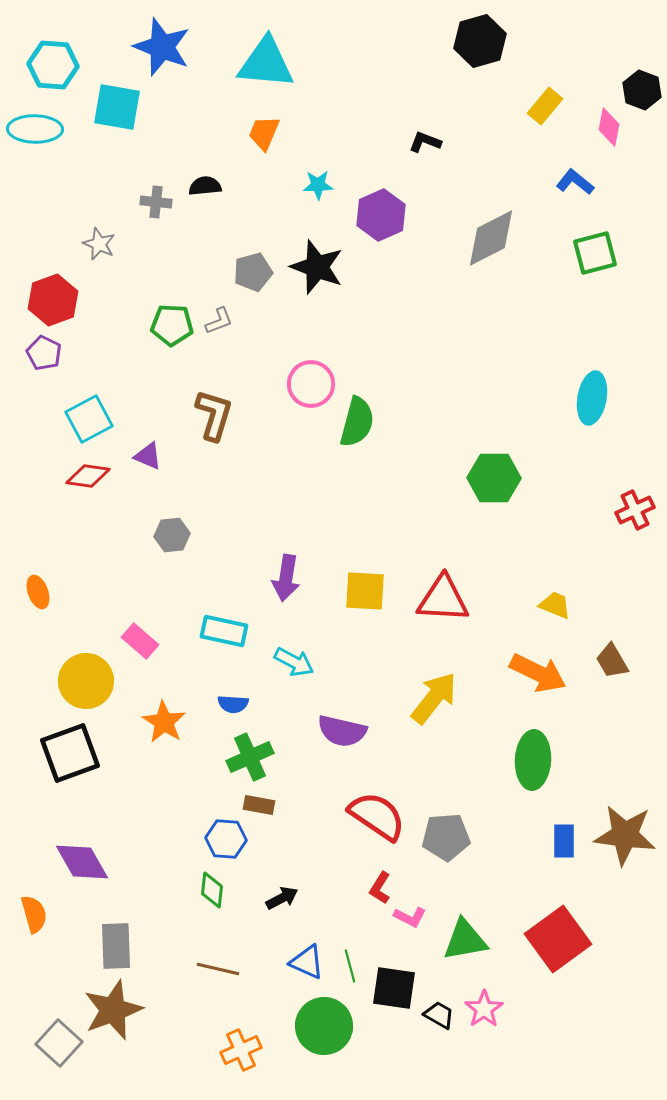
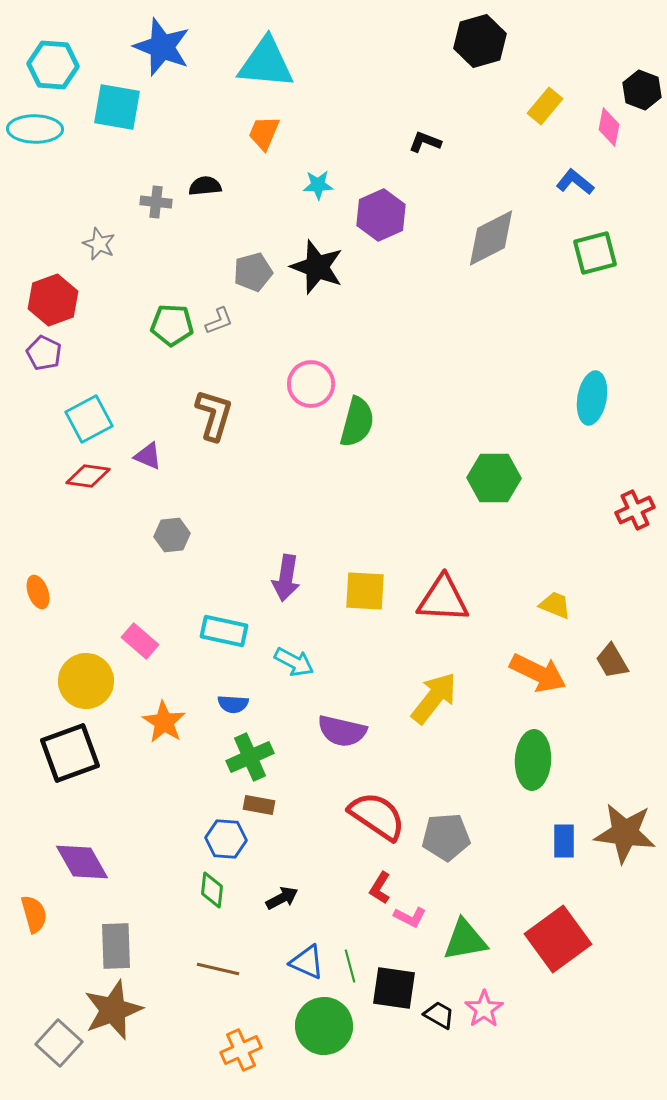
brown star at (625, 835): moved 2 px up
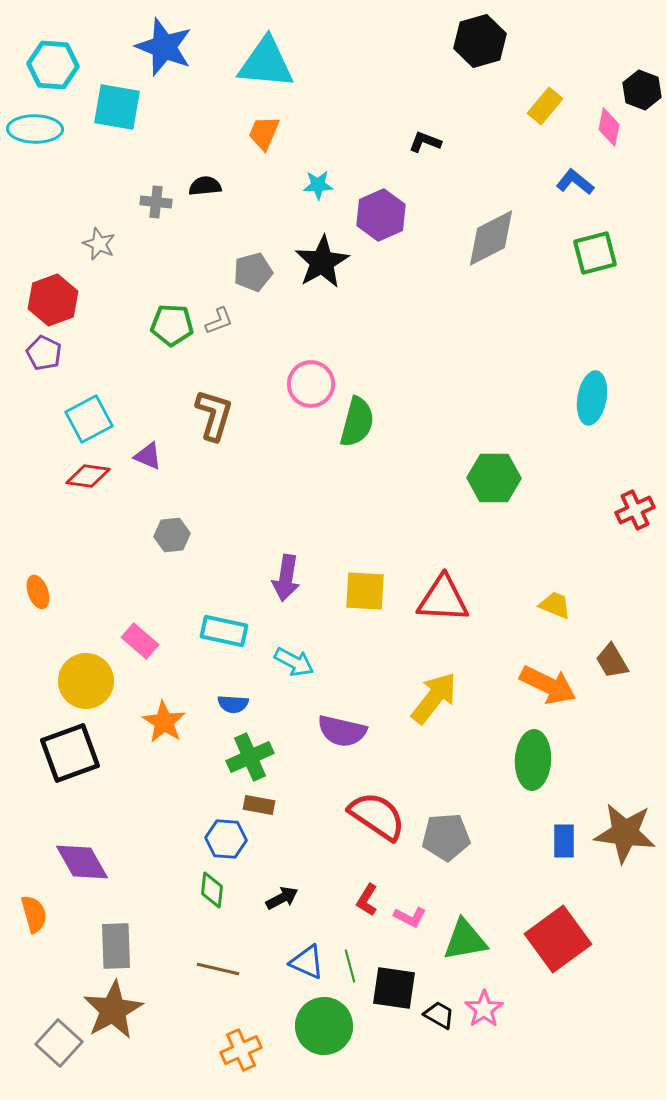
blue star at (162, 47): moved 2 px right
black star at (317, 267): moved 5 px right, 5 px up; rotated 22 degrees clockwise
orange arrow at (538, 673): moved 10 px right, 12 px down
red L-shape at (380, 888): moved 13 px left, 12 px down
brown star at (113, 1010): rotated 8 degrees counterclockwise
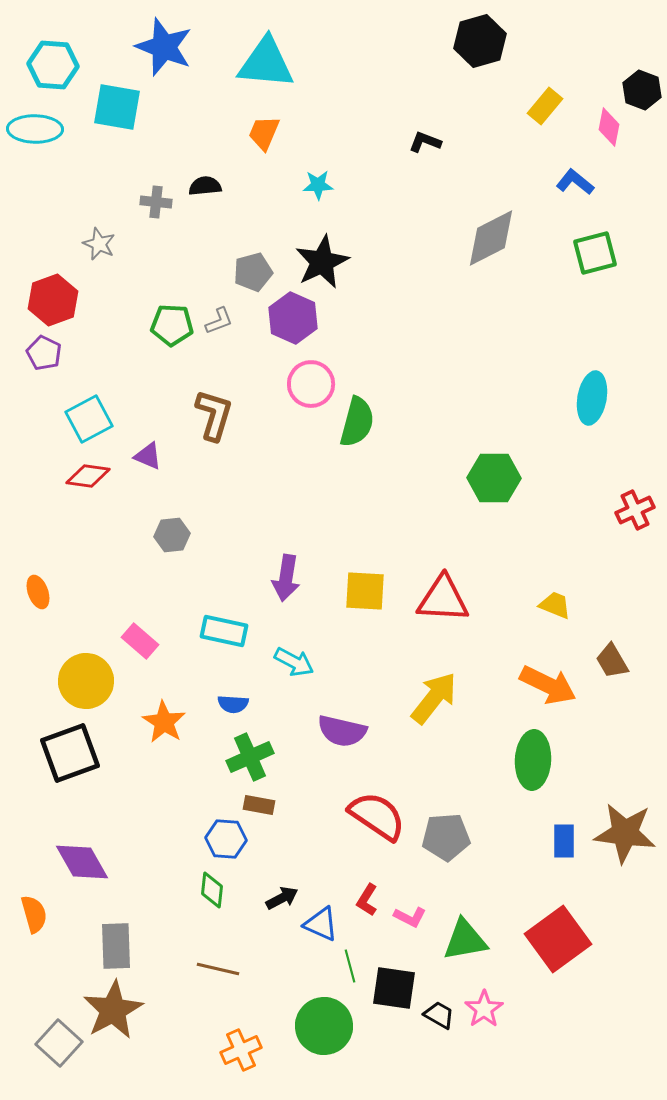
purple hexagon at (381, 215): moved 88 px left, 103 px down; rotated 12 degrees counterclockwise
black star at (322, 262): rotated 4 degrees clockwise
blue triangle at (307, 962): moved 14 px right, 38 px up
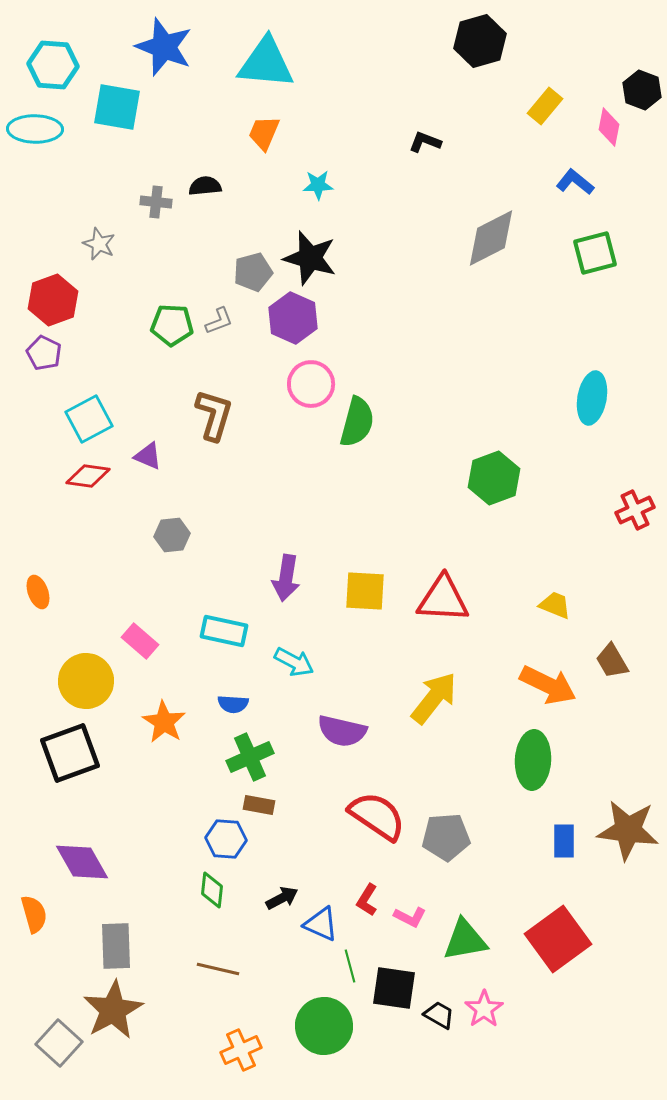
black star at (322, 262): moved 12 px left, 4 px up; rotated 30 degrees counterclockwise
green hexagon at (494, 478): rotated 21 degrees counterclockwise
brown star at (625, 833): moved 3 px right, 3 px up
